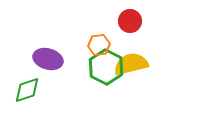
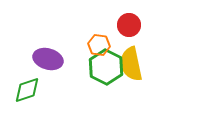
red circle: moved 1 px left, 4 px down
orange hexagon: rotated 15 degrees clockwise
yellow semicircle: rotated 88 degrees counterclockwise
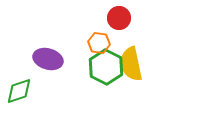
red circle: moved 10 px left, 7 px up
orange hexagon: moved 2 px up
green diamond: moved 8 px left, 1 px down
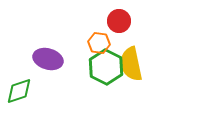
red circle: moved 3 px down
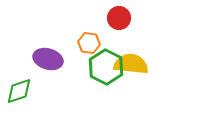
red circle: moved 3 px up
orange hexagon: moved 10 px left
yellow semicircle: rotated 108 degrees clockwise
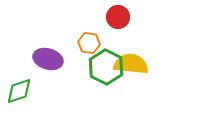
red circle: moved 1 px left, 1 px up
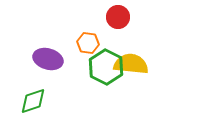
orange hexagon: moved 1 px left
green diamond: moved 14 px right, 10 px down
